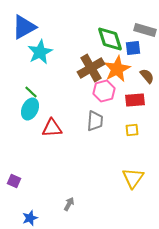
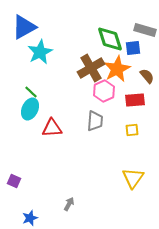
pink hexagon: rotated 10 degrees counterclockwise
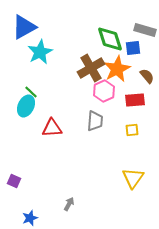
cyan ellipse: moved 4 px left, 3 px up
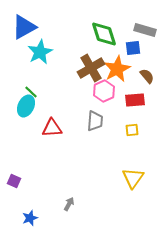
green diamond: moved 6 px left, 5 px up
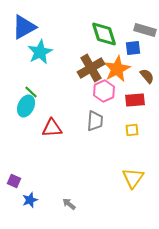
gray arrow: rotated 80 degrees counterclockwise
blue star: moved 18 px up
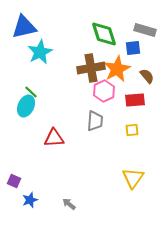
blue triangle: rotated 16 degrees clockwise
brown cross: rotated 20 degrees clockwise
red triangle: moved 2 px right, 10 px down
